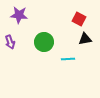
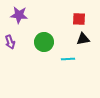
red square: rotated 24 degrees counterclockwise
black triangle: moved 2 px left
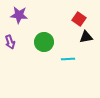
red square: rotated 32 degrees clockwise
black triangle: moved 3 px right, 2 px up
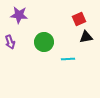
red square: rotated 32 degrees clockwise
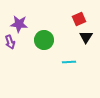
purple star: moved 9 px down
black triangle: rotated 48 degrees counterclockwise
green circle: moved 2 px up
cyan line: moved 1 px right, 3 px down
